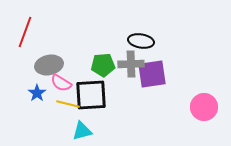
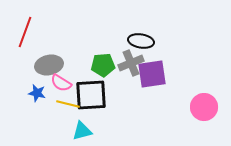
gray cross: moved 1 px up; rotated 20 degrees counterclockwise
blue star: rotated 24 degrees counterclockwise
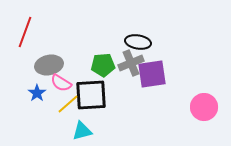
black ellipse: moved 3 px left, 1 px down
blue star: rotated 24 degrees clockwise
yellow line: rotated 55 degrees counterclockwise
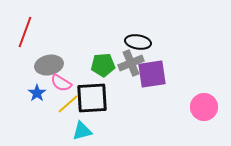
black square: moved 1 px right, 3 px down
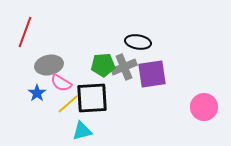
gray cross: moved 7 px left, 4 px down
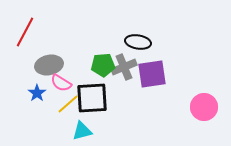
red line: rotated 8 degrees clockwise
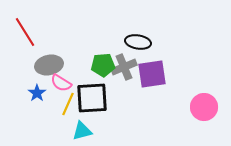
red line: rotated 60 degrees counterclockwise
yellow line: rotated 25 degrees counterclockwise
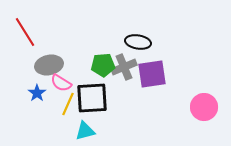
cyan triangle: moved 3 px right
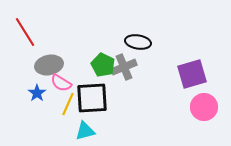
green pentagon: rotated 30 degrees clockwise
purple square: moved 40 px right; rotated 8 degrees counterclockwise
